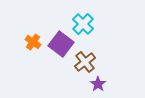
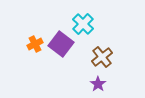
orange cross: moved 2 px right, 2 px down; rotated 28 degrees clockwise
brown cross: moved 17 px right, 5 px up
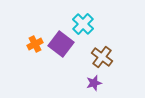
brown cross: rotated 15 degrees counterclockwise
purple star: moved 4 px left, 1 px up; rotated 21 degrees clockwise
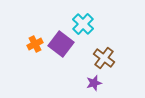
brown cross: moved 2 px right, 1 px down
